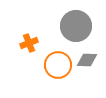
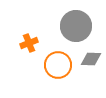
gray diamond: moved 4 px right, 1 px up
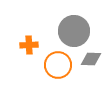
gray circle: moved 2 px left, 5 px down
orange cross: moved 2 px down; rotated 18 degrees clockwise
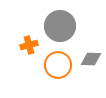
gray circle: moved 14 px left, 5 px up
orange cross: rotated 12 degrees counterclockwise
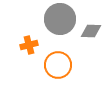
gray circle: moved 7 px up
gray diamond: moved 28 px up
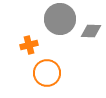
orange circle: moved 11 px left, 8 px down
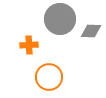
orange cross: rotated 12 degrees clockwise
orange circle: moved 2 px right, 4 px down
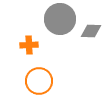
orange circle: moved 10 px left, 4 px down
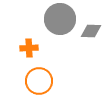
orange cross: moved 3 px down
